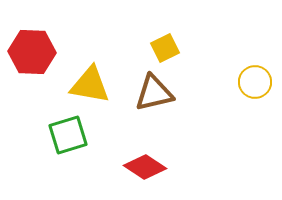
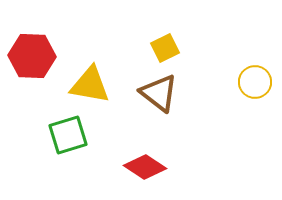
red hexagon: moved 4 px down
brown triangle: moved 5 px right; rotated 51 degrees clockwise
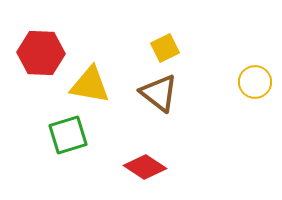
red hexagon: moved 9 px right, 3 px up
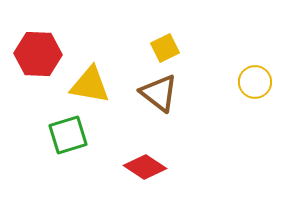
red hexagon: moved 3 px left, 1 px down
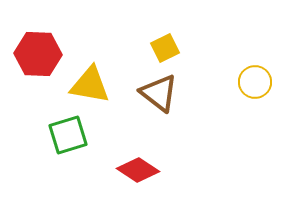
red diamond: moved 7 px left, 3 px down
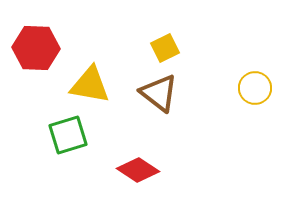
red hexagon: moved 2 px left, 6 px up
yellow circle: moved 6 px down
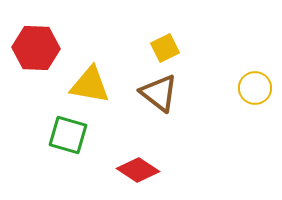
green square: rotated 33 degrees clockwise
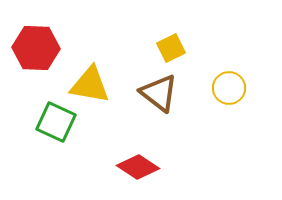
yellow square: moved 6 px right
yellow circle: moved 26 px left
green square: moved 12 px left, 13 px up; rotated 9 degrees clockwise
red diamond: moved 3 px up
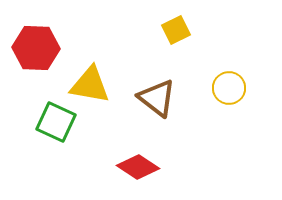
yellow square: moved 5 px right, 18 px up
brown triangle: moved 2 px left, 5 px down
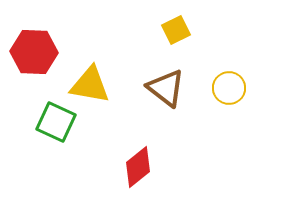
red hexagon: moved 2 px left, 4 px down
brown triangle: moved 9 px right, 10 px up
red diamond: rotated 72 degrees counterclockwise
